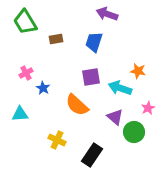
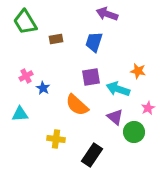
pink cross: moved 3 px down
cyan arrow: moved 2 px left, 1 px down
yellow cross: moved 1 px left, 1 px up; rotated 18 degrees counterclockwise
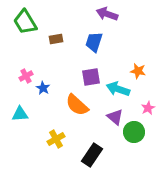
yellow cross: rotated 36 degrees counterclockwise
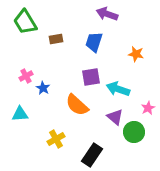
orange star: moved 2 px left, 17 px up
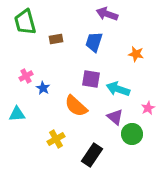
green trapezoid: rotated 16 degrees clockwise
purple square: moved 2 px down; rotated 18 degrees clockwise
orange semicircle: moved 1 px left, 1 px down
cyan triangle: moved 3 px left
green circle: moved 2 px left, 2 px down
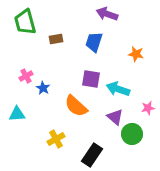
pink star: rotated 16 degrees clockwise
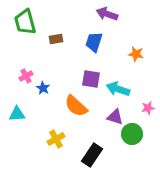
purple triangle: rotated 24 degrees counterclockwise
